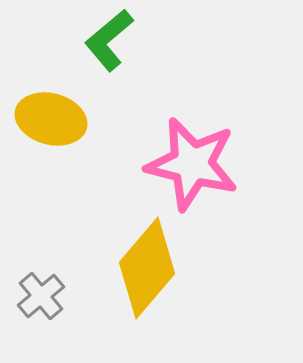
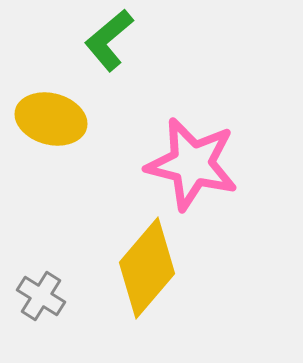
gray cross: rotated 18 degrees counterclockwise
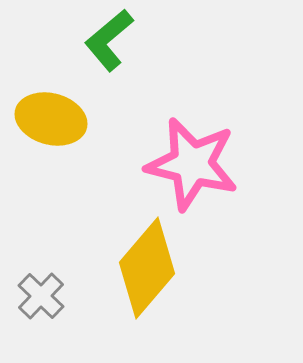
gray cross: rotated 12 degrees clockwise
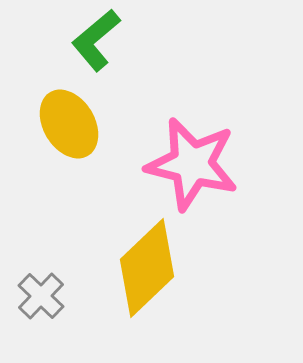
green L-shape: moved 13 px left
yellow ellipse: moved 18 px right, 5 px down; rotated 44 degrees clockwise
yellow diamond: rotated 6 degrees clockwise
